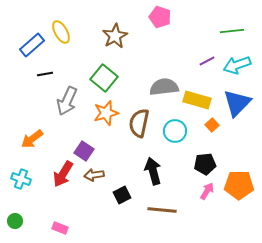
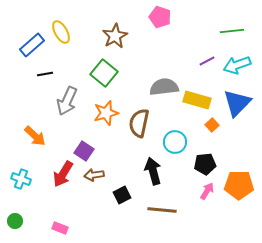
green square: moved 5 px up
cyan circle: moved 11 px down
orange arrow: moved 3 px right, 3 px up; rotated 100 degrees counterclockwise
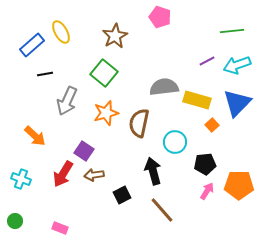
brown line: rotated 44 degrees clockwise
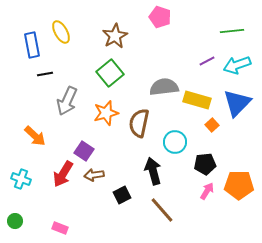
blue rectangle: rotated 60 degrees counterclockwise
green square: moved 6 px right; rotated 12 degrees clockwise
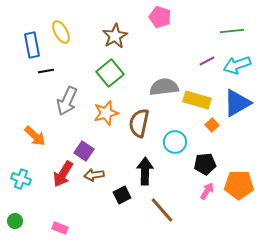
black line: moved 1 px right, 3 px up
blue triangle: rotated 16 degrees clockwise
black arrow: moved 8 px left; rotated 16 degrees clockwise
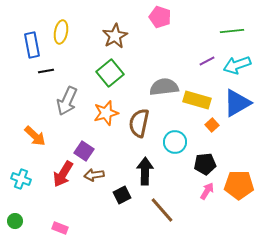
yellow ellipse: rotated 40 degrees clockwise
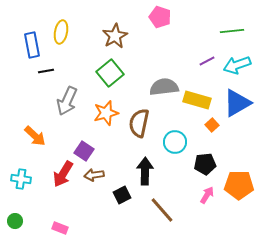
cyan cross: rotated 12 degrees counterclockwise
pink arrow: moved 4 px down
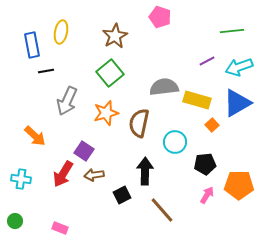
cyan arrow: moved 2 px right, 2 px down
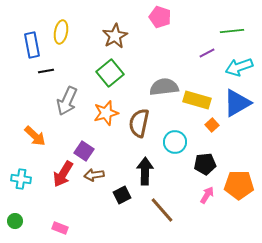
purple line: moved 8 px up
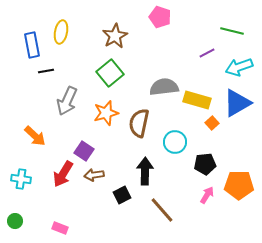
green line: rotated 20 degrees clockwise
orange square: moved 2 px up
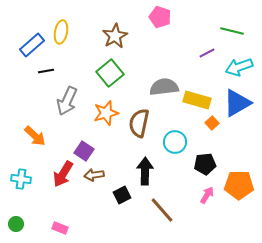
blue rectangle: rotated 60 degrees clockwise
green circle: moved 1 px right, 3 px down
